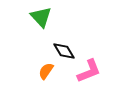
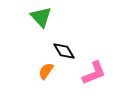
pink L-shape: moved 5 px right, 2 px down
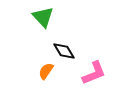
green triangle: moved 2 px right
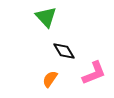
green triangle: moved 3 px right
orange semicircle: moved 4 px right, 8 px down
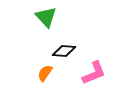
black diamond: rotated 55 degrees counterclockwise
orange semicircle: moved 5 px left, 6 px up
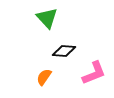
green triangle: moved 1 px right, 1 px down
orange semicircle: moved 1 px left, 4 px down
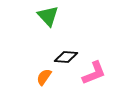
green triangle: moved 1 px right, 2 px up
black diamond: moved 2 px right, 6 px down
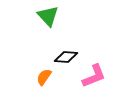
pink L-shape: moved 3 px down
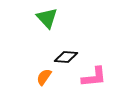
green triangle: moved 1 px left, 2 px down
pink L-shape: moved 1 px down; rotated 16 degrees clockwise
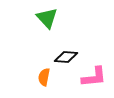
orange semicircle: rotated 24 degrees counterclockwise
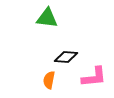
green triangle: rotated 40 degrees counterclockwise
orange semicircle: moved 5 px right, 3 px down
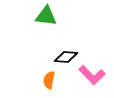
green triangle: moved 1 px left, 2 px up
pink L-shape: moved 2 px left, 2 px up; rotated 52 degrees clockwise
